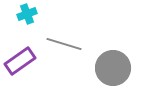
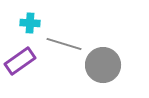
cyan cross: moved 3 px right, 9 px down; rotated 24 degrees clockwise
gray circle: moved 10 px left, 3 px up
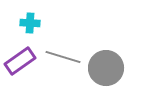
gray line: moved 1 px left, 13 px down
gray circle: moved 3 px right, 3 px down
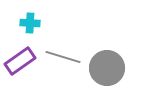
gray circle: moved 1 px right
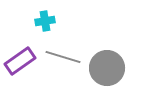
cyan cross: moved 15 px right, 2 px up; rotated 12 degrees counterclockwise
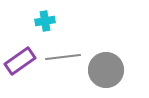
gray line: rotated 24 degrees counterclockwise
gray circle: moved 1 px left, 2 px down
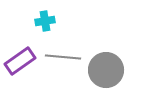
gray line: rotated 12 degrees clockwise
